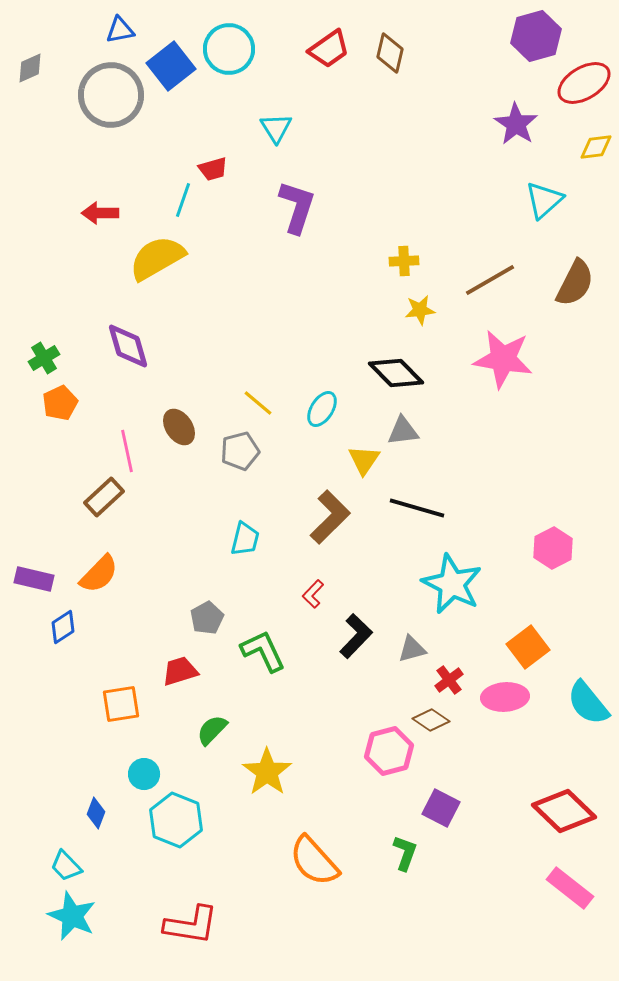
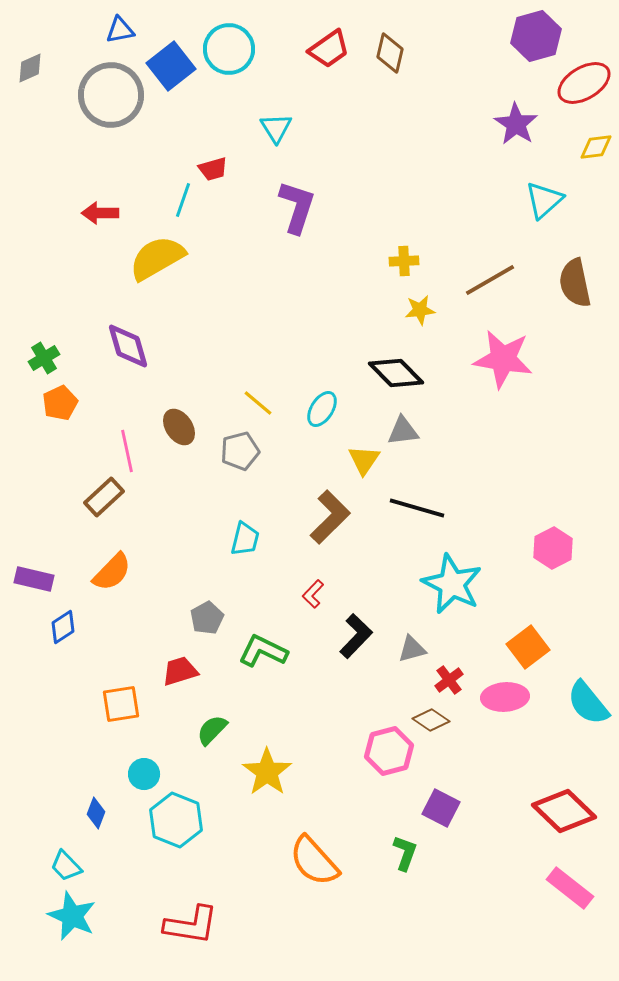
brown semicircle at (575, 283): rotated 141 degrees clockwise
orange semicircle at (99, 574): moved 13 px right, 2 px up
green L-shape at (263, 651): rotated 39 degrees counterclockwise
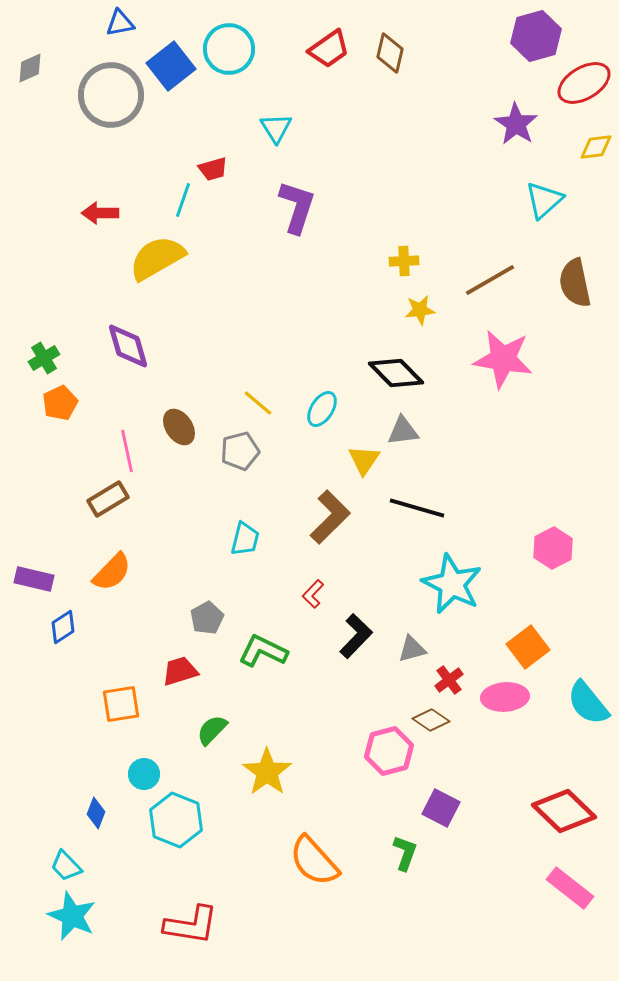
blue triangle at (120, 30): moved 7 px up
brown rectangle at (104, 497): moved 4 px right, 2 px down; rotated 12 degrees clockwise
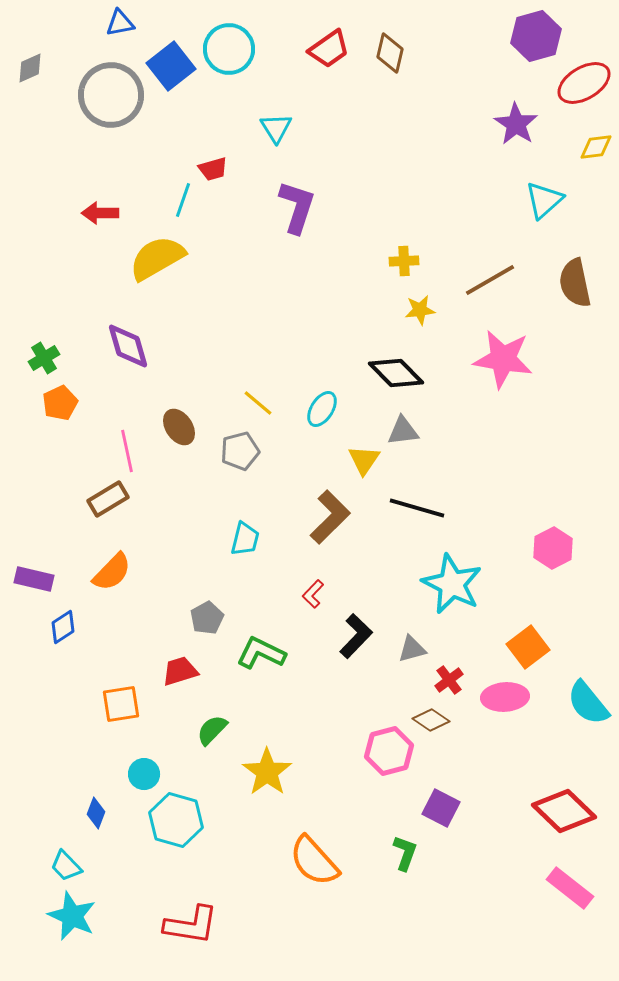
green L-shape at (263, 651): moved 2 px left, 2 px down
cyan hexagon at (176, 820): rotated 6 degrees counterclockwise
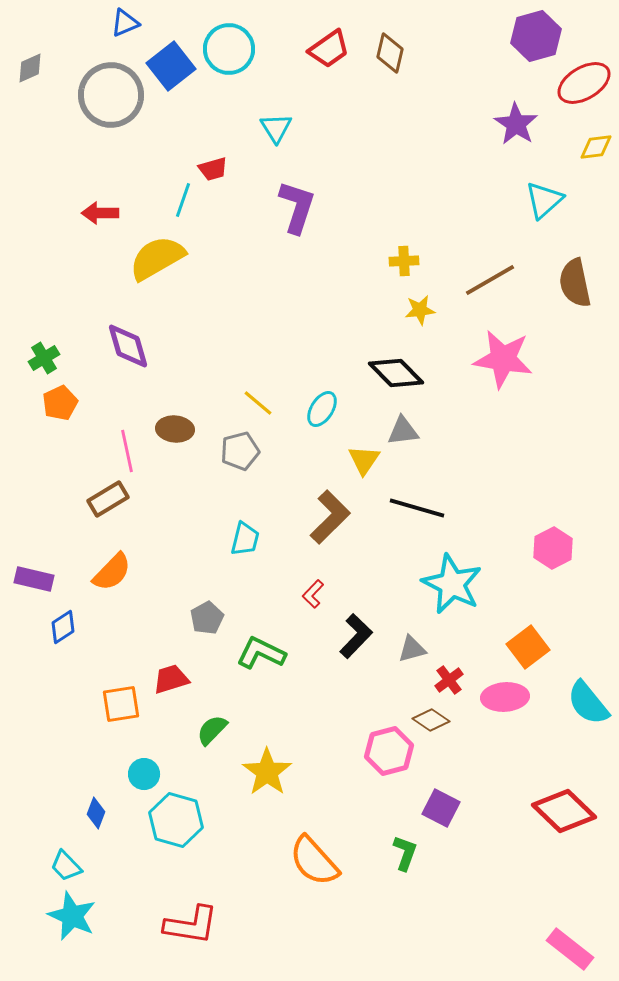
blue triangle at (120, 23): moved 5 px right; rotated 12 degrees counterclockwise
brown ellipse at (179, 427): moved 4 px left, 2 px down; rotated 51 degrees counterclockwise
red trapezoid at (180, 671): moved 9 px left, 8 px down
pink rectangle at (570, 888): moved 61 px down
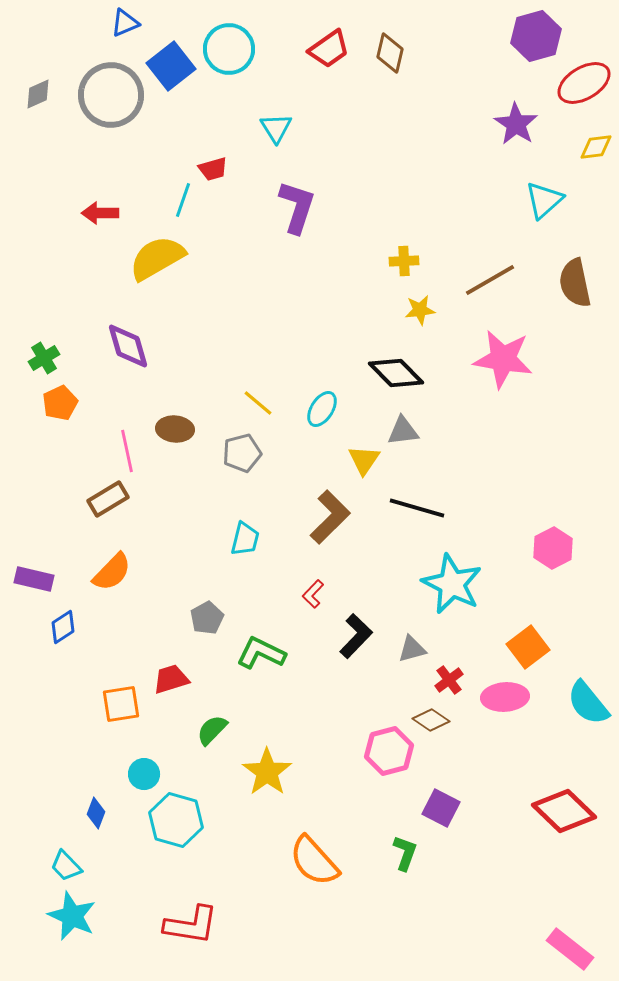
gray diamond at (30, 68): moved 8 px right, 26 px down
gray pentagon at (240, 451): moved 2 px right, 2 px down
